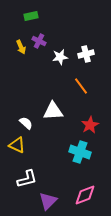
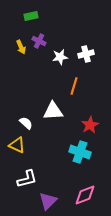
orange line: moved 7 px left; rotated 54 degrees clockwise
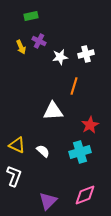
white semicircle: moved 17 px right, 28 px down
cyan cross: rotated 35 degrees counterclockwise
white L-shape: moved 13 px left, 3 px up; rotated 55 degrees counterclockwise
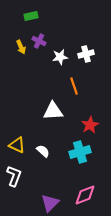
orange line: rotated 36 degrees counterclockwise
purple triangle: moved 2 px right, 2 px down
